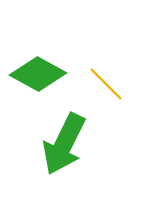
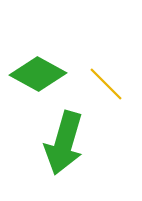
green arrow: moved 1 px up; rotated 10 degrees counterclockwise
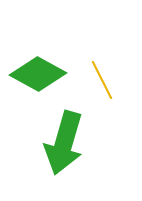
yellow line: moved 4 px left, 4 px up; rotated 18 degrees clockwise
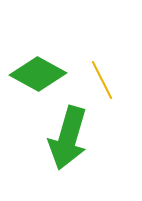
green arrow: moved 4 px right, 5 px up
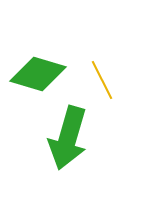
green diamond: rotated 12 degrees counterclockwise
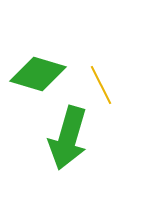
yellow line: moved 1 px left, 5 px down
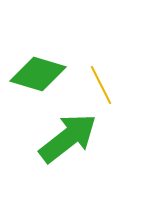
green arrow: rotated 144 degrees counterclockwise
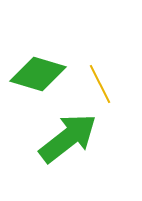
yellow line: moved 1 px left, 1 px up
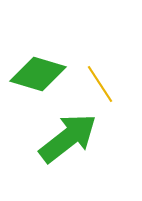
yellow line: rotated 6 degrees counterclockwise
